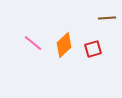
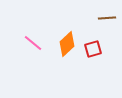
orange diamond: moved 3 px right, 1 px up
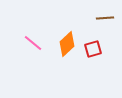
brown line: moved 2 px left
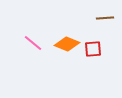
orange diamond: rotated 65 degrees clockwise
red square: rotated 12 degrees clockwise
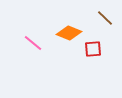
brown line: rotated 48 degrees clockwise
orange diamond: moved 2 px right, 11 px up
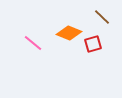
brown line: moved 3 px left, 1 px up
red square: moved 5 px up; rotated 12 degrees counterclockwise
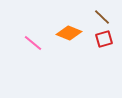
red square: moved 11 px right, 5 px up
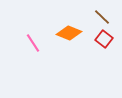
red square: rotated 36 degrees counterclockwise
pink line: rotated 18 degrees clockwise
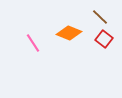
brown line: moved 2 px left
